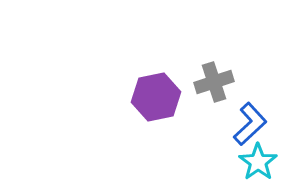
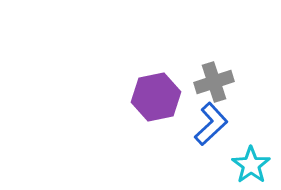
blue L-shape: moved 39 px left
cyan star: moved 7 px left, 3 px down
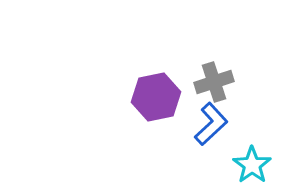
cyan star: moved 1 px right
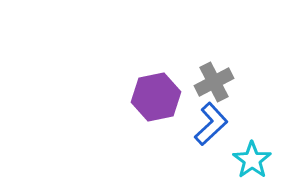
gray cross: rotated 9 degrees counterclockwise
cyan star: moved 5 px up
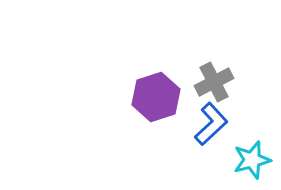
purple hexagon: rotated 6 degrees counterclockwise
cyan star: rotated 21 degrees clockwise
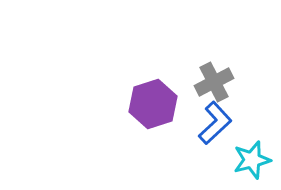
purple hexagon: moved 3 px left, 7 px down
blue L-shape: moved 4 px right, 1 px up
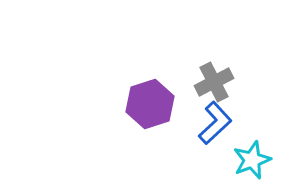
purple hexagon: moved 3 px left
cyan star: rotated 6 degrees counterclockwise
